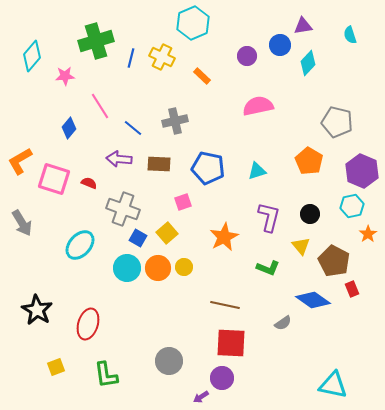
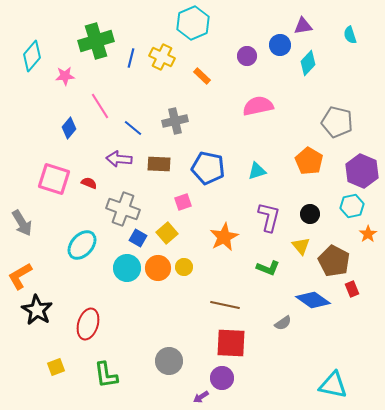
orange L-shape at (20, 161): moved 115 px down
cyan ellipse at (80, 245): moved 2 px right
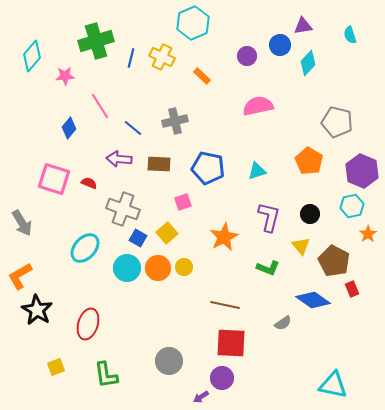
cyan ellipse at (82, 245): moved 3 px right, 3 px down
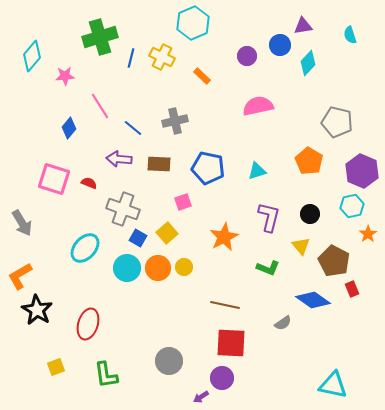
green cross at (96, 41): moved 4 px right, 4 px up
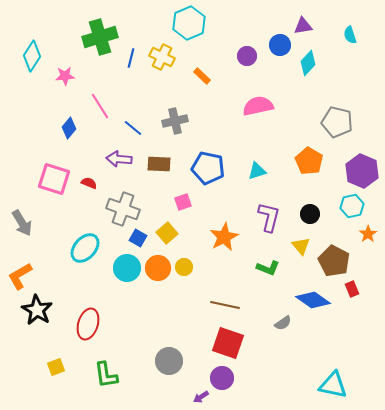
cyan hexagon at (193, 23): moved 4 px left
cyan diamond at (32, 56): rotated 8 degrees counterclockwise
red square at (231, 343): moved 3 px left; rotated 16 degrees clockwise
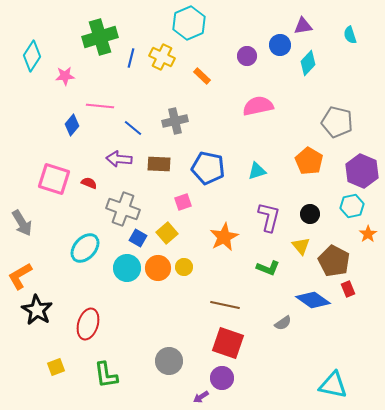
pink line at (100, 106): rotated 52 degrees counterclockwise
blue diamond at (69, 128): moved 3 px right, 3 px up
red rectangle at (352, 289): moved 4 px left
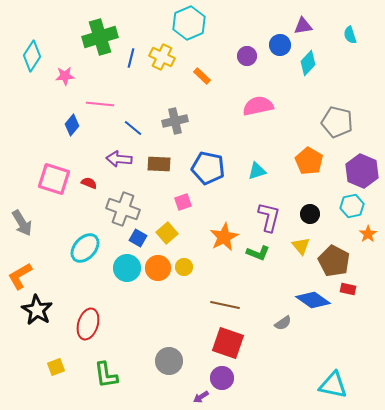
pink line at (100, 106): moved 2 px up
green L-shape at (268, 268): moved 10 px left, 15 px up
red rectangle at (348, 289): rotated 56 degrees counterclockwise
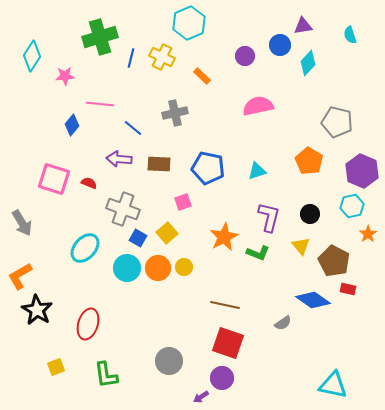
purple circle at (247, 56): moved 2 px left
gray cross at (175, 121): moved 8 px up
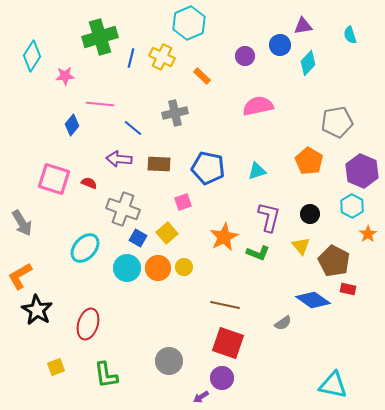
gray pentagon at (337, 122): rotated 24 degrees counterclockwise
cyan hexagon at (352, 206): rotated 20 degrees counterclockwise
